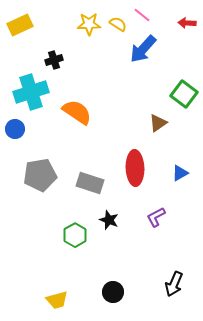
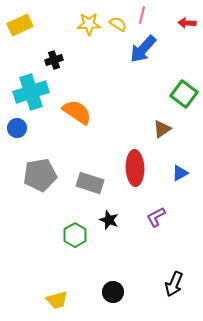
pink line: rotated 66 degrees clockwise
brown triangle: moved 4 px right, 6 px down
blue circle: moved 2 px right, 1 px up
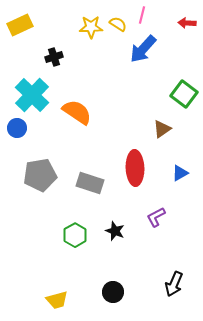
yellow star: moved 2 px right, 3 px down
black cross: moved 3 px up
cyan cross: moved 1 px right, 3 px down; rotated 28 degrees counterclockwise
black star: moved 6 px right, 11 px down
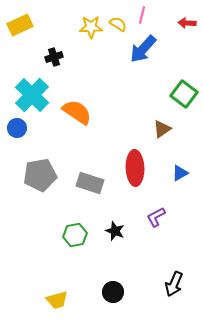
green hexagon: rotated 20 degrees clockwise
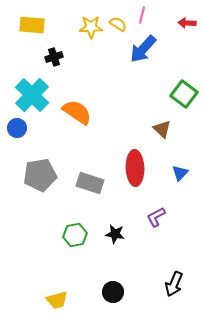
yellow rectangle: moved 12 px right; rotated 30 degrees clockwise
brown triangle: rotated 42 degrees counterclockwise
blue triangle: rotated 18 degrees counterclockwise
black star: moved 3 px down; rotated 12 degrees counterclockwise
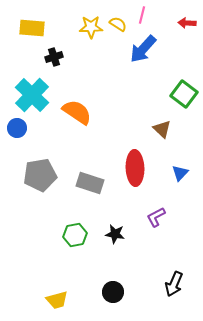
yellow rectangle: moved 3 px down
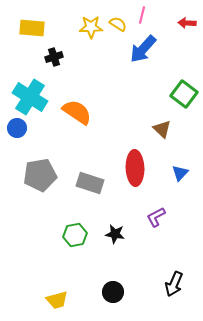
cyan cross: moved 2 px left, 2 px down; rotated 12 degrees counterclockwise
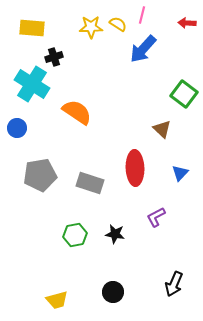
cyan cross: moved 2 px right, 13 px up
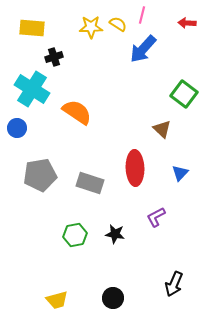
cyan cross: moved 5 px down
black circle: moved 6 px down
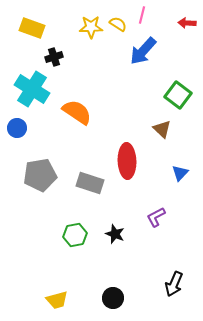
yellow rectangle: rotated 15 degrees clockwise
blue arrow: moved 2 px down
green square: moved 6 px left, 1 px down
red ellipse: moved 8 px left, 7 px up
black star: rotated 12 degrees clockwise
